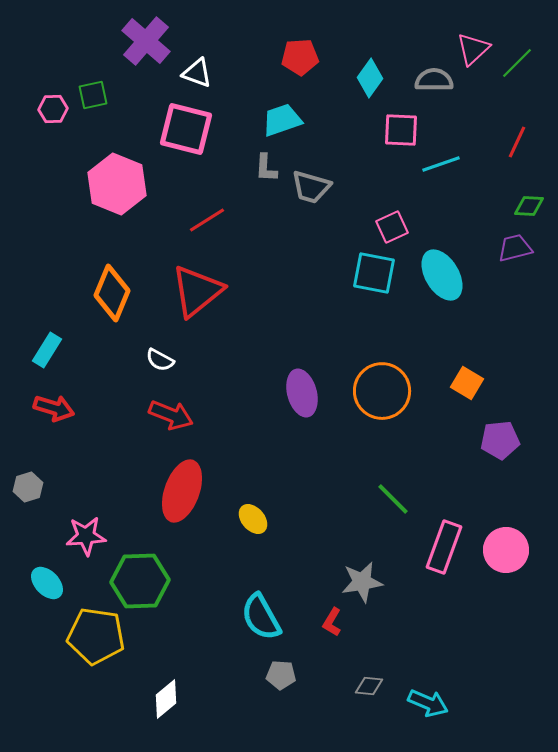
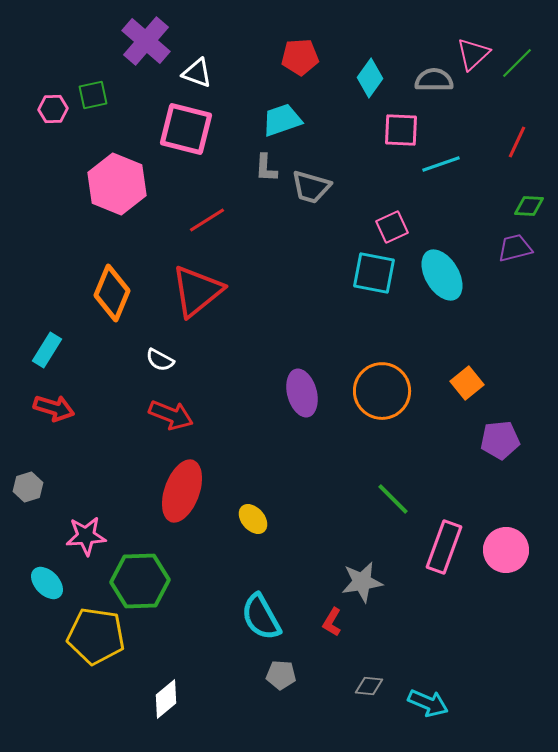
pink triangle at (473, 49): moved 5 px down
orange square at (467, 383): rotated 20 degrees clockwise
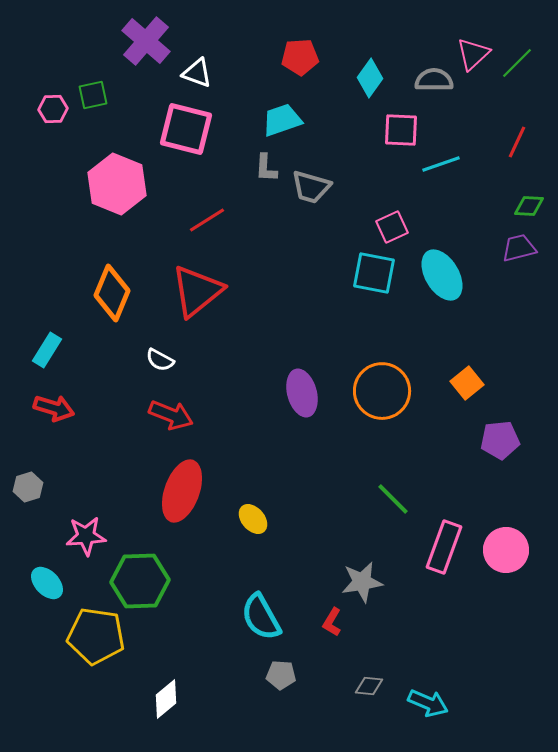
purple trapezoid at (515, 248): moved 4 px right
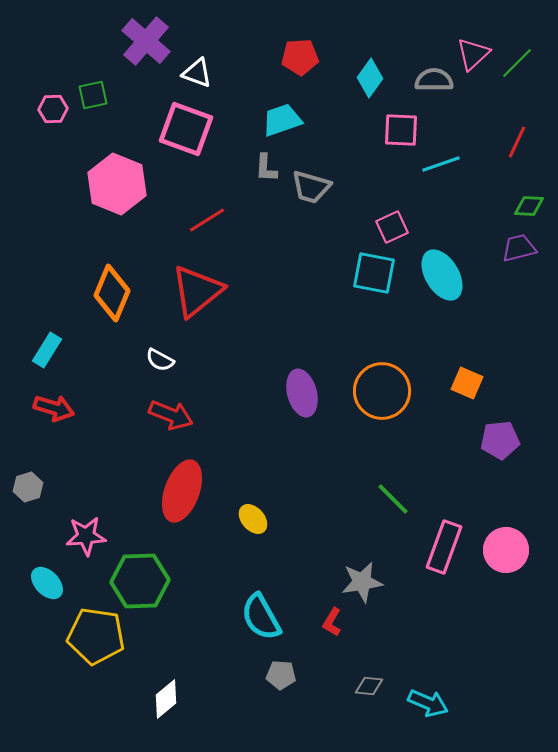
pink square at (186, 129): rotated 6 degrees clockwise
orange square at (467, 383): rotated 28 degrees counterclockwise
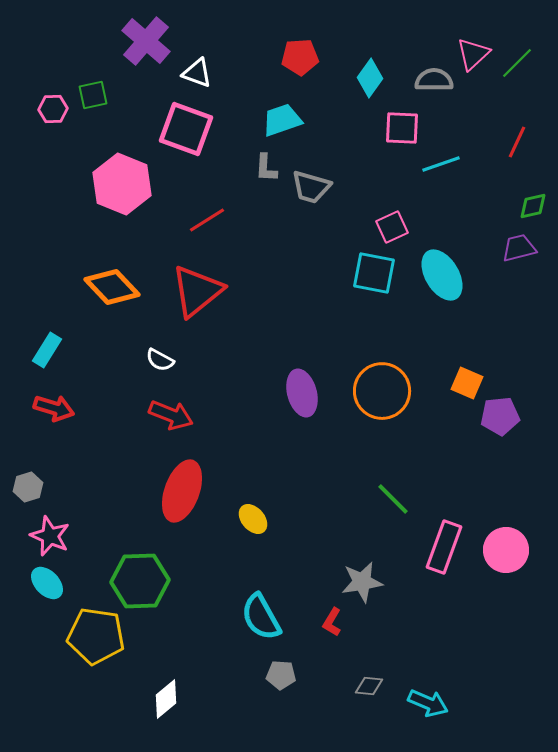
pink square at (401, 130): moved 1 px right, 2 px up
pink hexagon at (117, 184): moved 5 px right
green diamond at (529, 206): moved 4 px right; rotated 16 degrees counterclockwise
orange diamond at (112, 293): moved 6 px up; rotated 66 degrees counterclockwise
purple pentagon at (500, 440): moved 24 px up
pink star at (86, 536): moved 36 px left; rotated 27 degrees clockwise
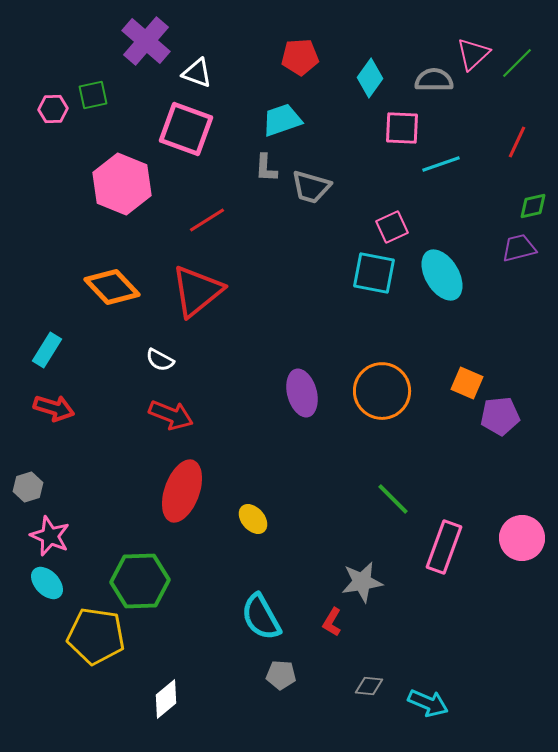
pink circle at (506, 550): moved 16 px right, 12 px up
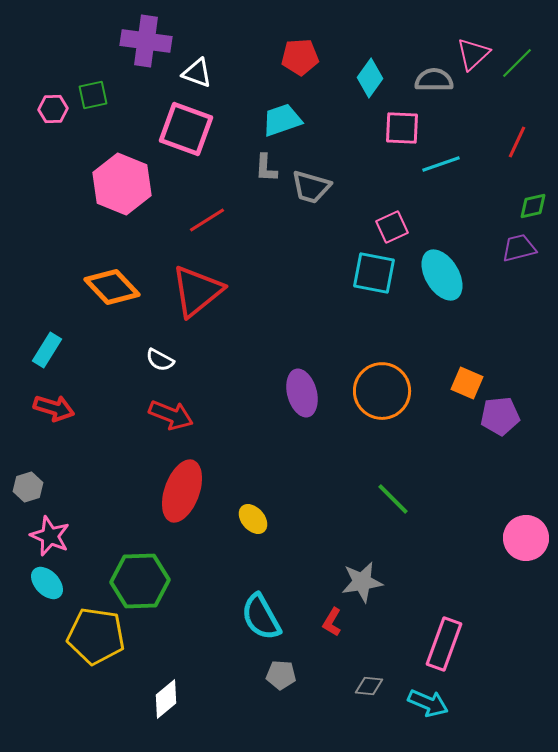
purple cross at (146, 41): rotated 33 degrees counterclockwise
pink circle at (522, 538): moved 4 px right
pink rectangle at (444, 547): moved 97 px down
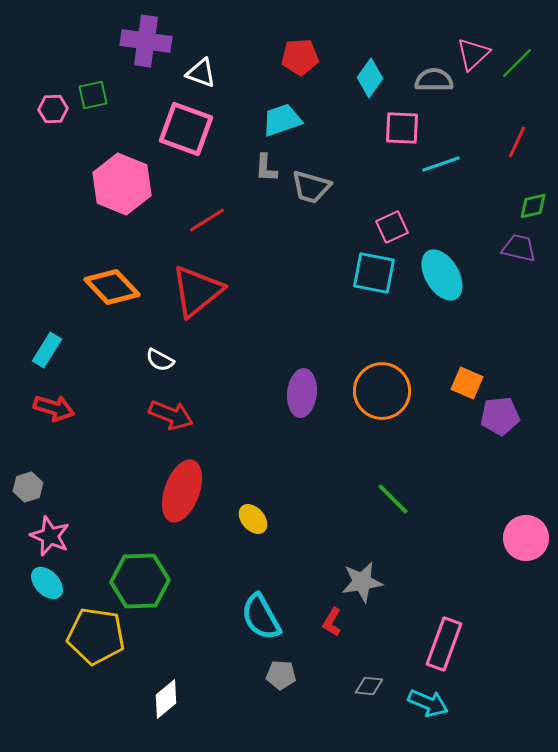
white triangle at (197, 73): moved 4 px right
purple trapezoid at (519, 248): rotated 27 degrees clockwise
purple ellipse at (302, 393): rotated 21 degrees clockwise
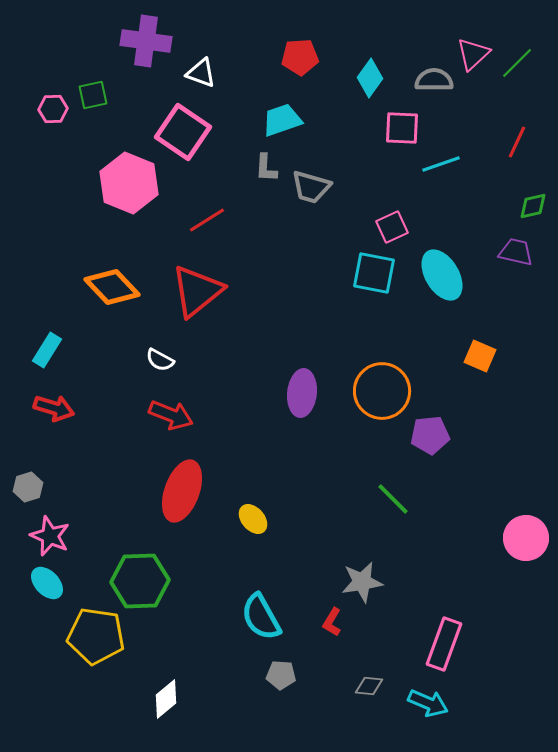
pink square at (186, 129): moved 3 px left, 3 px down; rotated 14 degrees clockwise
pink hexagon at (122, 184): moved 7 px right, 1 px up
purple trapezoid at (519, 248): moved 3 px left, 4 px down
orange square at (467, 383): moved 13 px right, 27 px up
purple pentagon at (500, 416): moved 70 px left, 19 px down
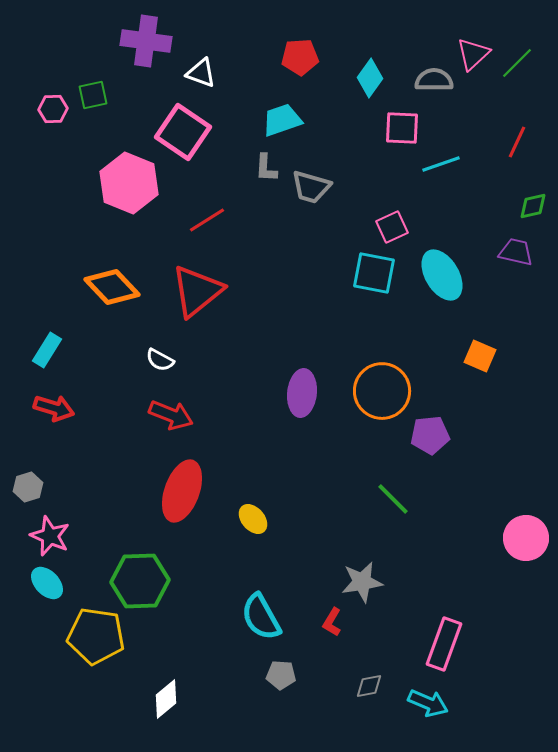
gray diamond at (369, 686): rotated 16 degrees counterclockwise
